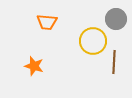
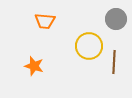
orange trapezoid: moved 2 px left, 1 px up
yellow circle: moved 4 px left, 5 px down
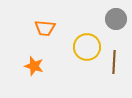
orange trapezoid: moved 7 px down
yellow circle: moved 2 px left, 1 px down
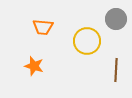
orange trapezoid: moved 2 px left, 1 px up
yellow circle: moved 6 px up
brown line: moved 2 px right, 8 px down
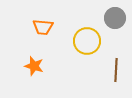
gray circle: moved 1 px left, 1 px up
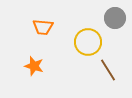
yellow circle: moved 1 px right, 1 px down
brown line: moved 8 px left; rotated 35 degrees counterclockwise
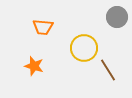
gray circle: moved 2 px right, 1 px up
yellow circle: moved 4 px left, 6 px down
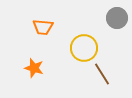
gray circle: moved 1 px down
orange star: moved 2 px down
brown line: moved 6 px left, 4 px down
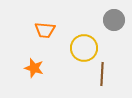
gray circle: moved 3 px left, 2 px down
orange trapezoid: moved 2 px right, 3 px down
brown line: rotated 35 degrees clockwise
